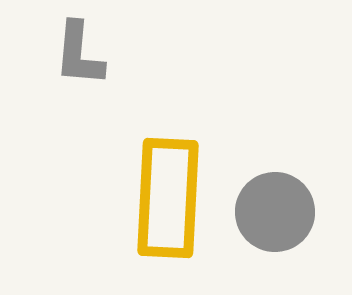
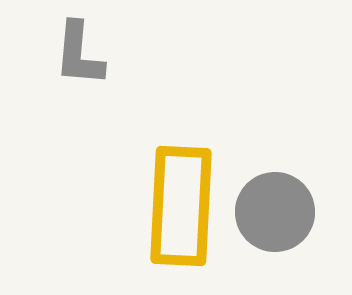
yellow rectangle: moved 13 px right, 8 px down
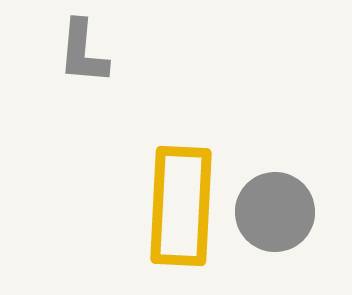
gray L-shape: moved 4 px right, 2 px up
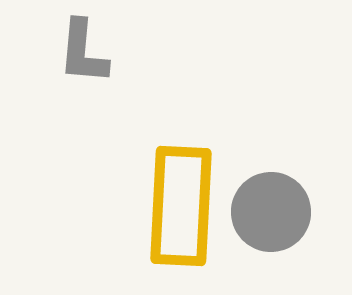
gray circle: moved 4 px left
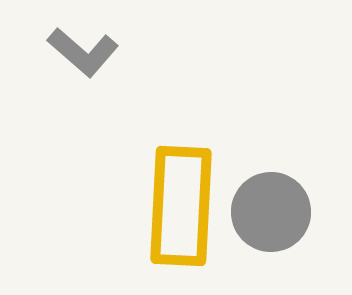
gray L-shape: rotated 54 degrees counterclockwise
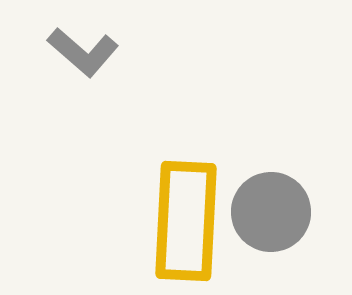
yellow rectangle: moved 5 px right, 15 px down
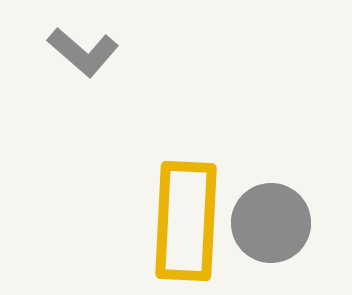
gray circle: moved 11 px down
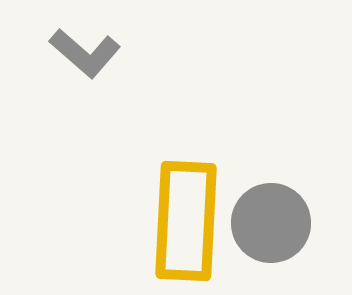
gray L-shape: moved 2 px right, 1 px down
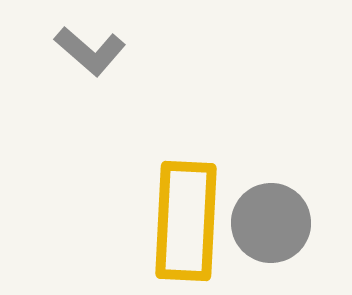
gray L-shape: moved 5 px right, 2 px up
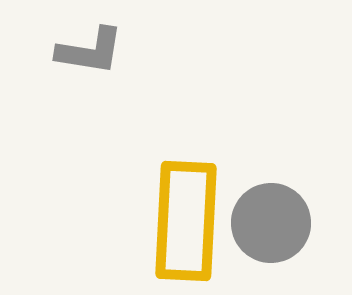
gray L-shape: rotated 32 degrees counterclockwise
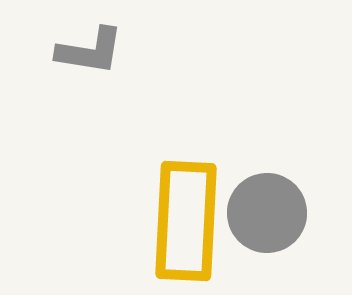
gray circle: moved 4 px left, 10 px up
